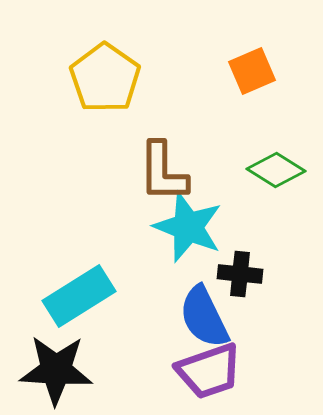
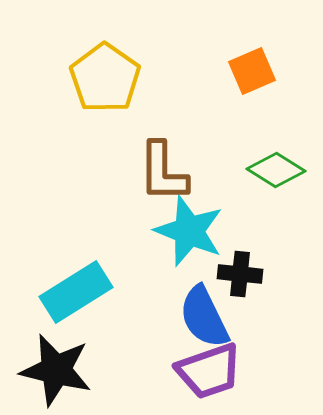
cyan star: moved 1 px right, 4 px down
cyan rectangle: moved 3 px left, 4 px up
black star: rotated 10 degrees clockwise
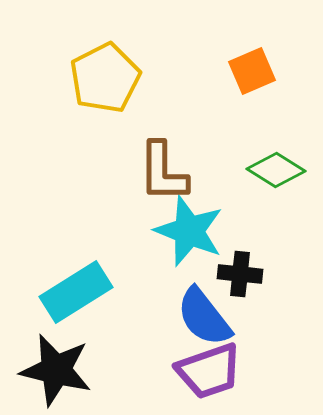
yellow pentagon: rotated 10 degrees clockwise
blue semicircle: rotated 12 degrees counterclockwise
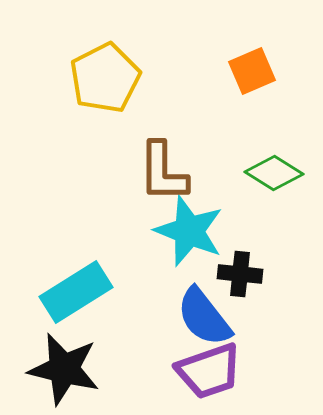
green diamond: moved 2 px left, 3 px down
black star: moved 8 px right, 1 px up
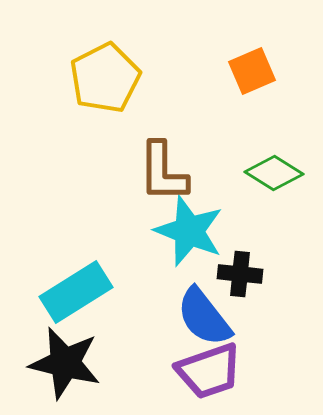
black star: moved 1 px right, 6 px up
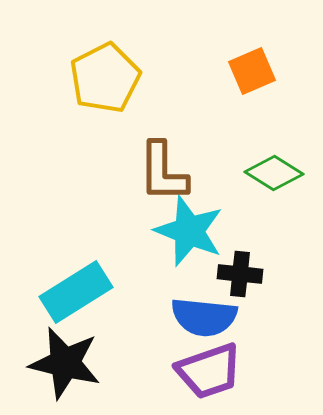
blue semicircle: rotated 46 degrees counterclockwise
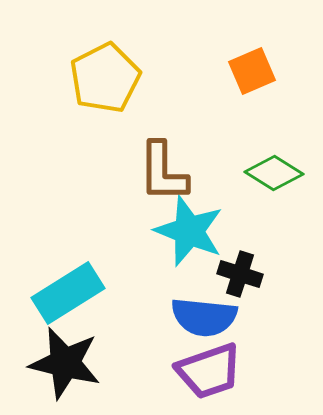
black cross: rotated 12 degrees clockwise
cyan rectangle: moved 8 px left, 1 px down
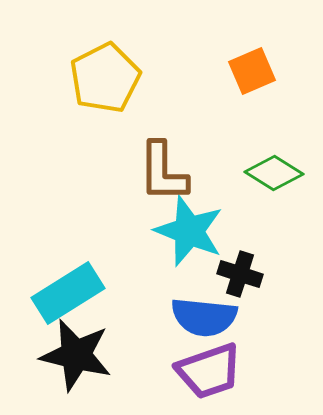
black star: moved 11 px right, 8 px up
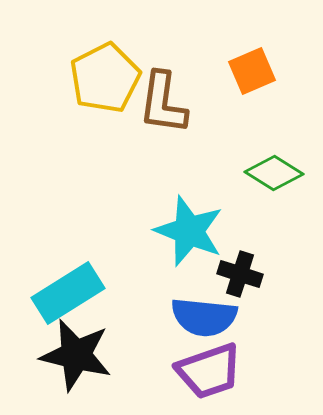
brown L-shape: moved 69 px up; rotated 8 degrees clockwise
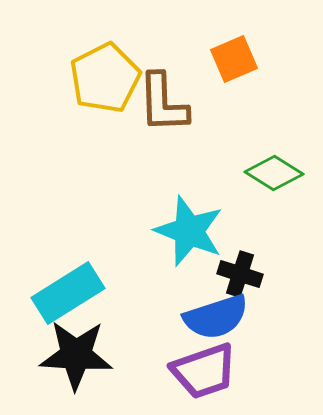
orange square: moved 18 px left, 12 px up
brown L-shape: rotated 10 degrees counterclockwise
blue semicircle: moved 12 px right; rotated 24 degrees counterclockwise
black star: rotated 10 degrees counterclockwise
purple trapezoid: moved 5 px left
